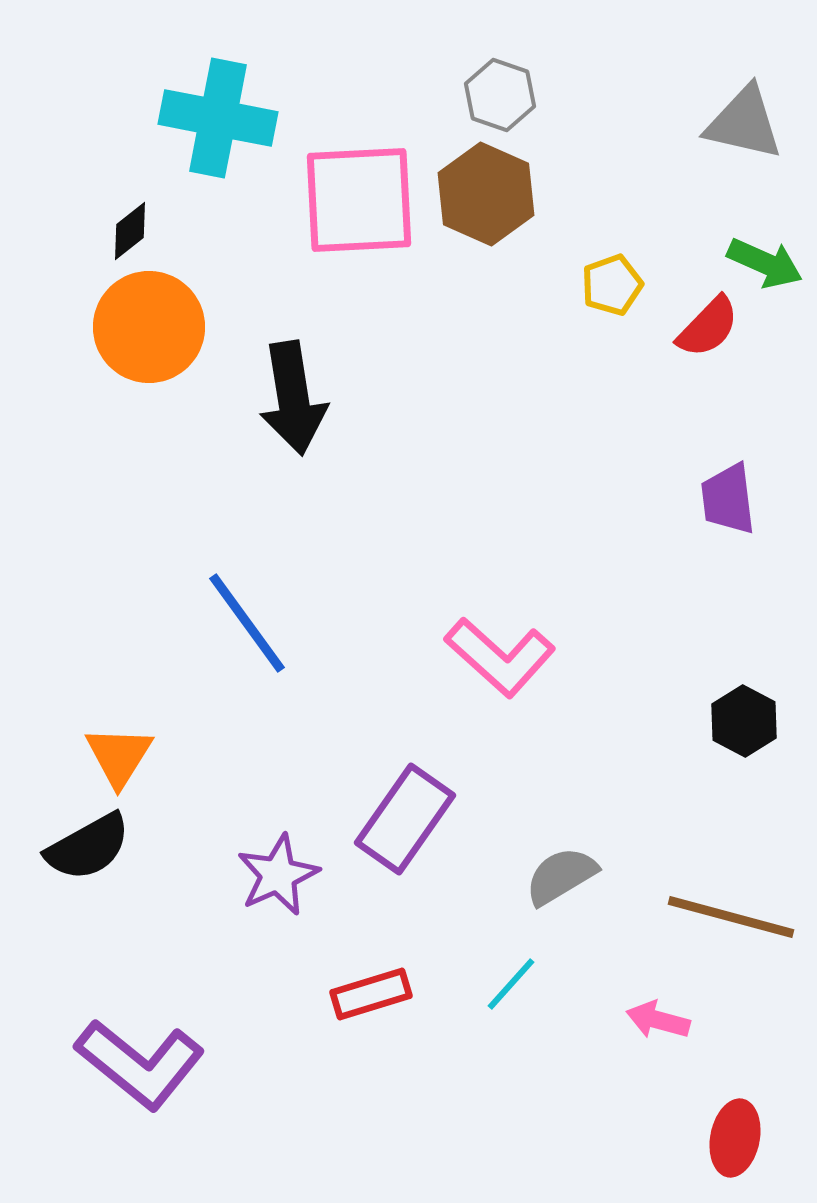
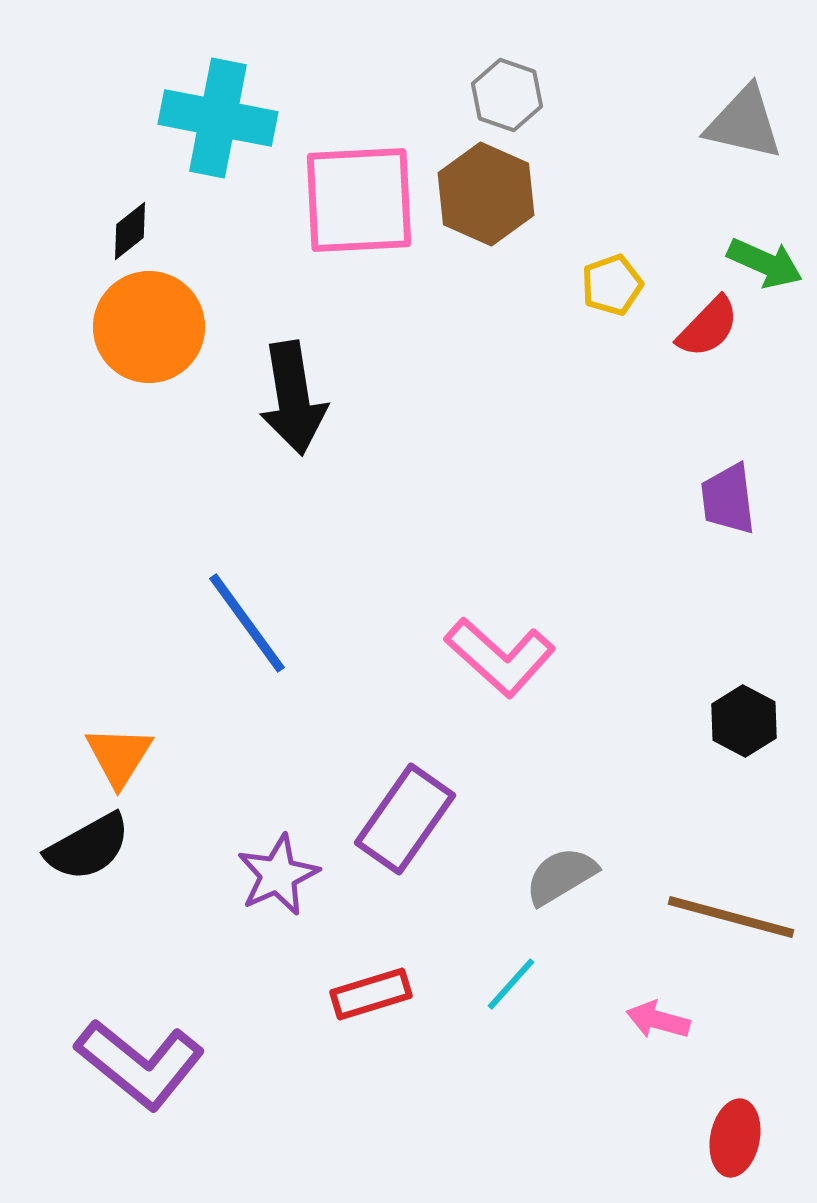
gray hexagon: moved 7 px right
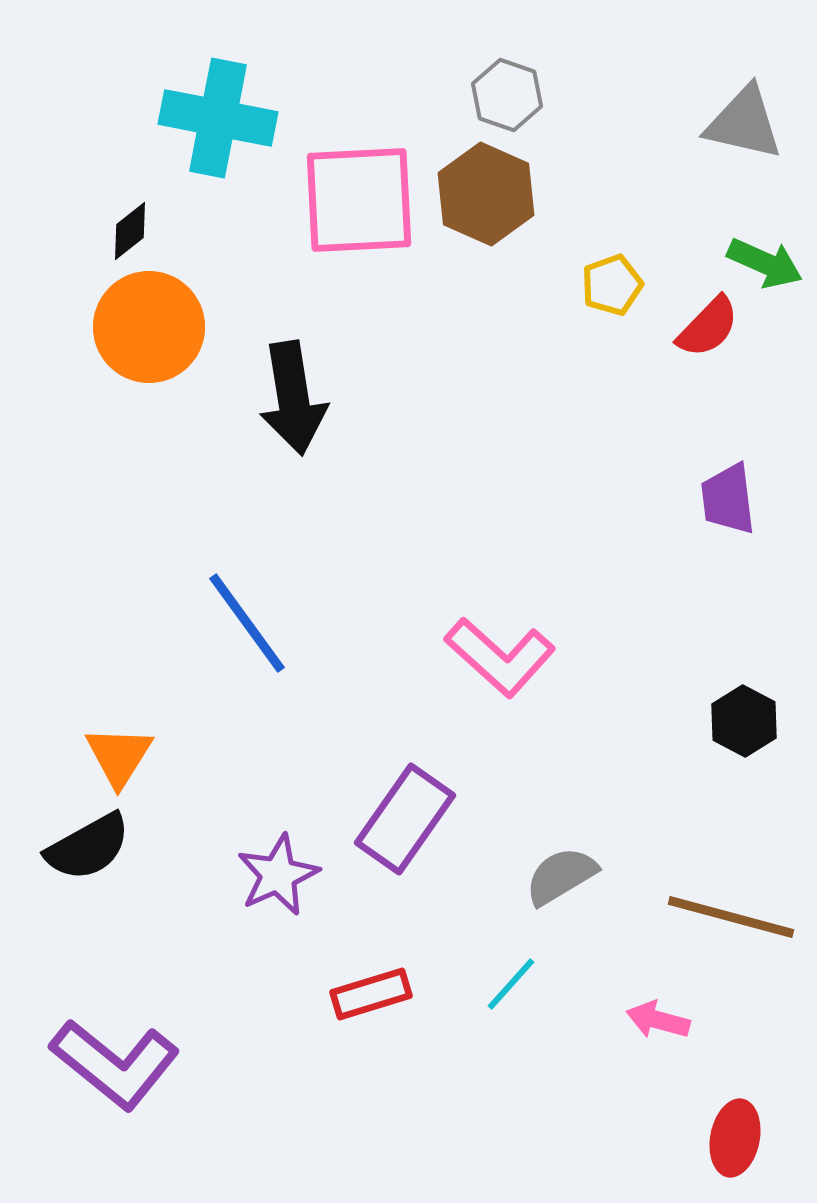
purple L-shape: moved 25 px left
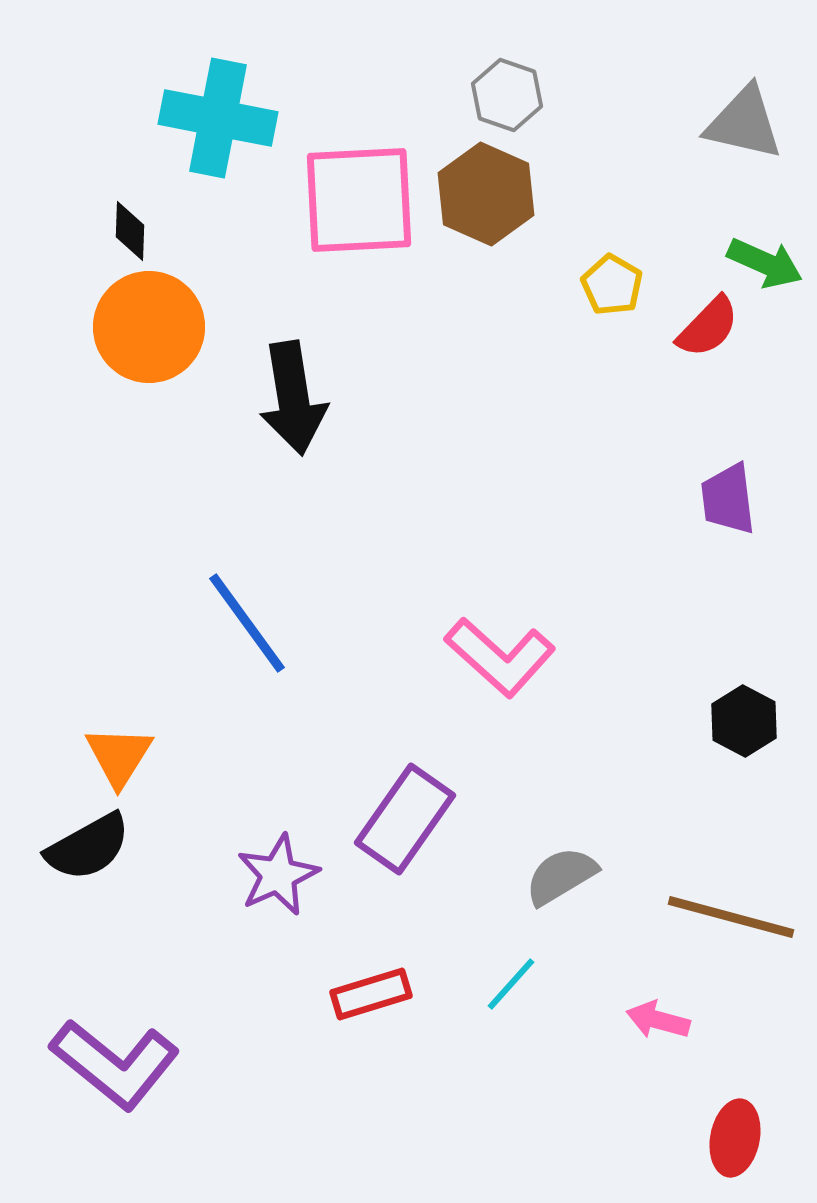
black diamond: rotated 50 degrees counterclockwise
yellow pentagon: rotated 22 degrees counterclockwise
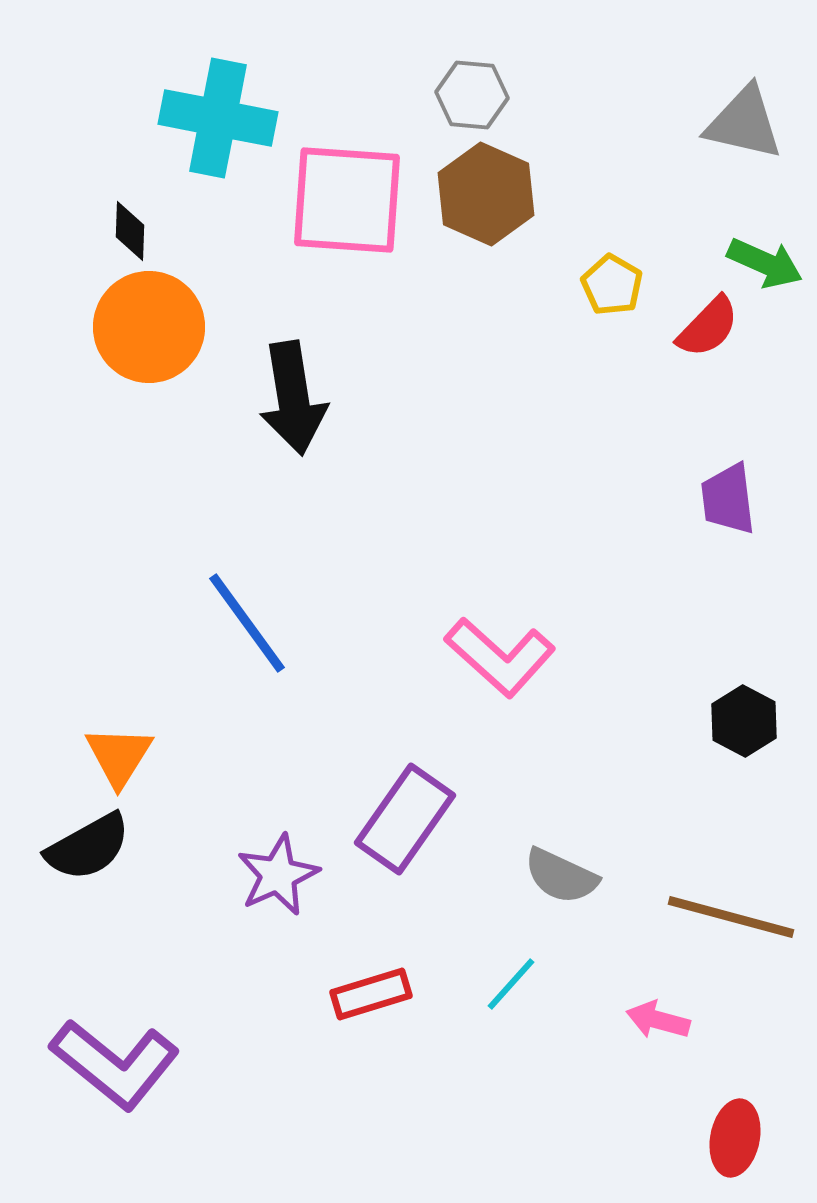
gray hexagon: moved 35 px left; rotated 14 degrees counterclockwise
pink square: moved 12 px left; rotated 7 degrees clockwise
gray semicircle: rotated 124 degrees counterclockwise
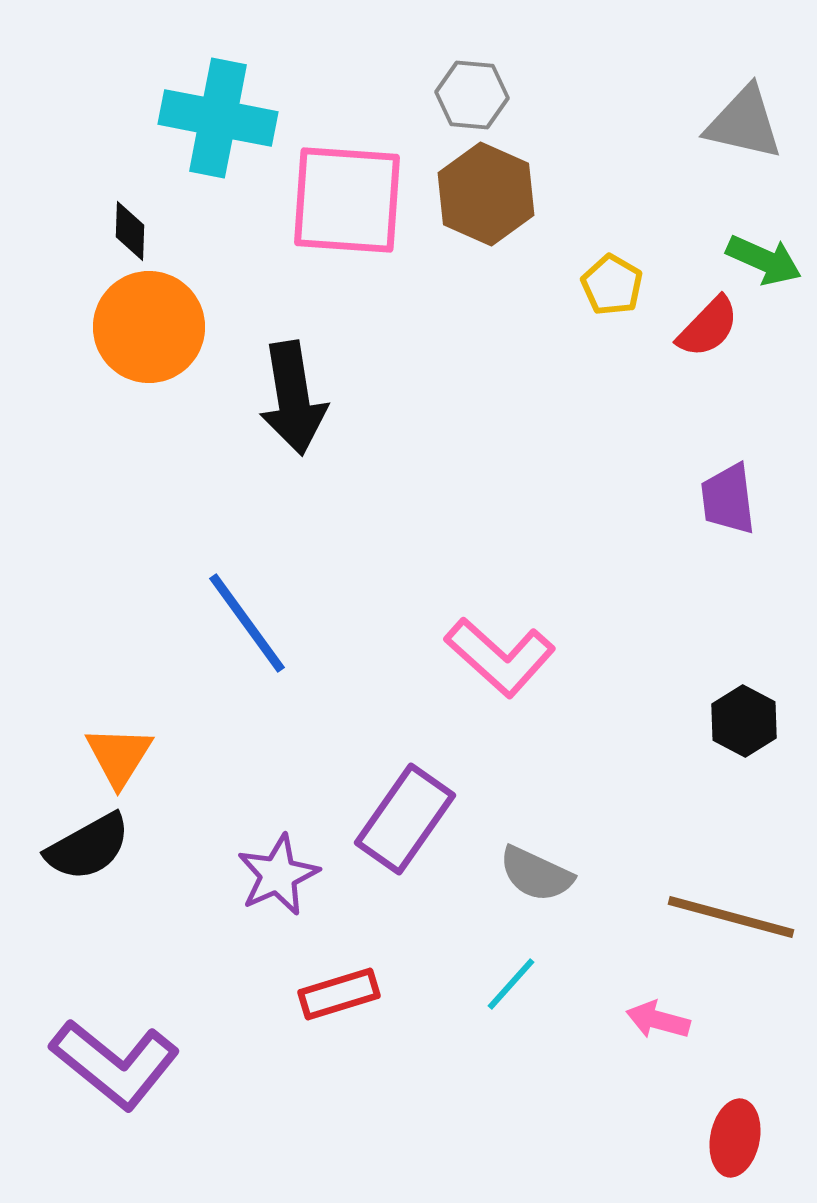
green arrow: moved 1 px left, 3 px up
gray semicircle: moved 25 px left, 2 px up
red rectangle: moved 32 px left
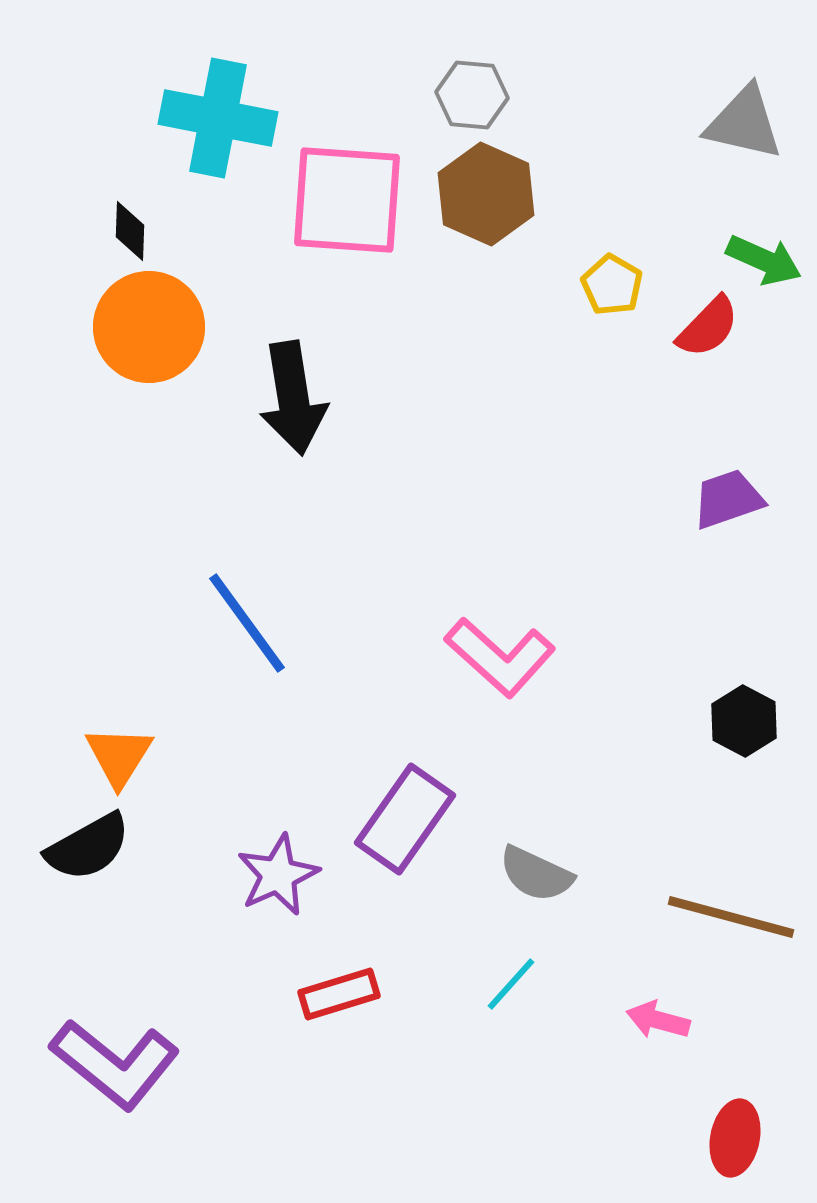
purple trapezoid: rotated 78 degrees clockwise
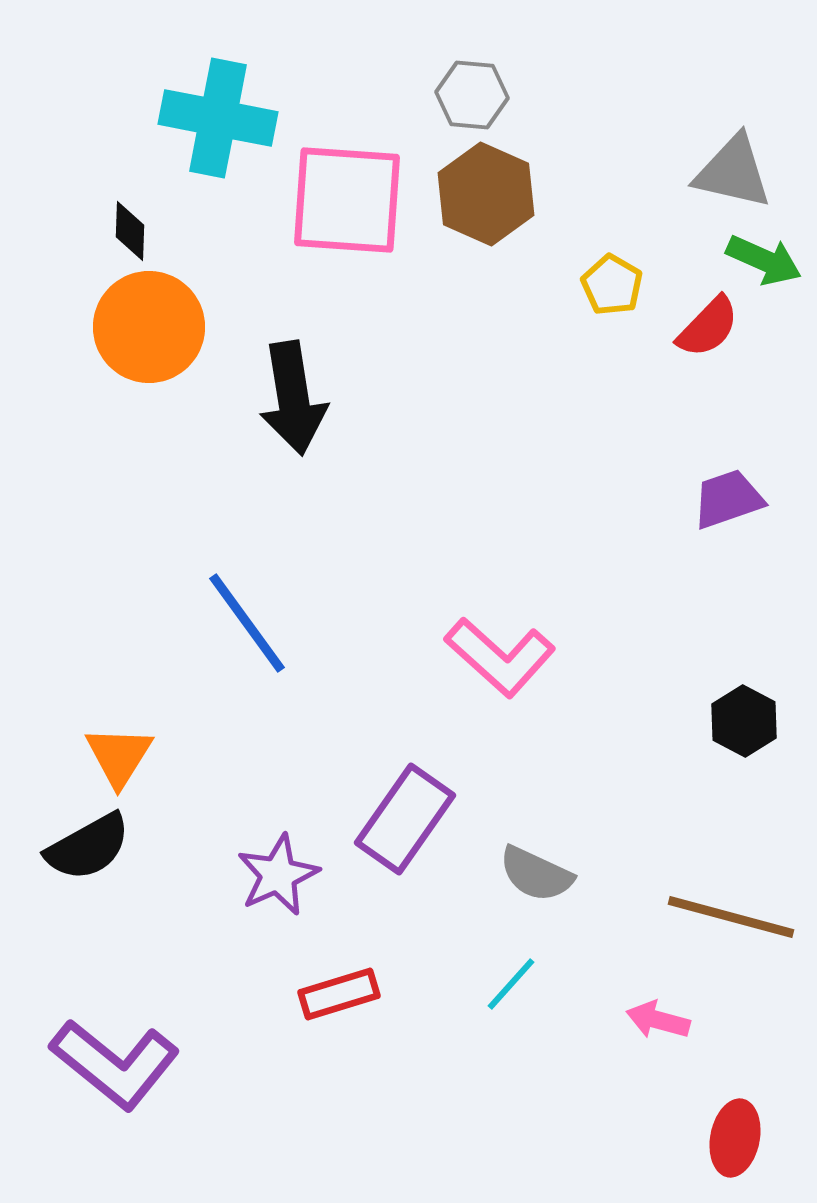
gray triangle: moved 11 px left, 49 px down
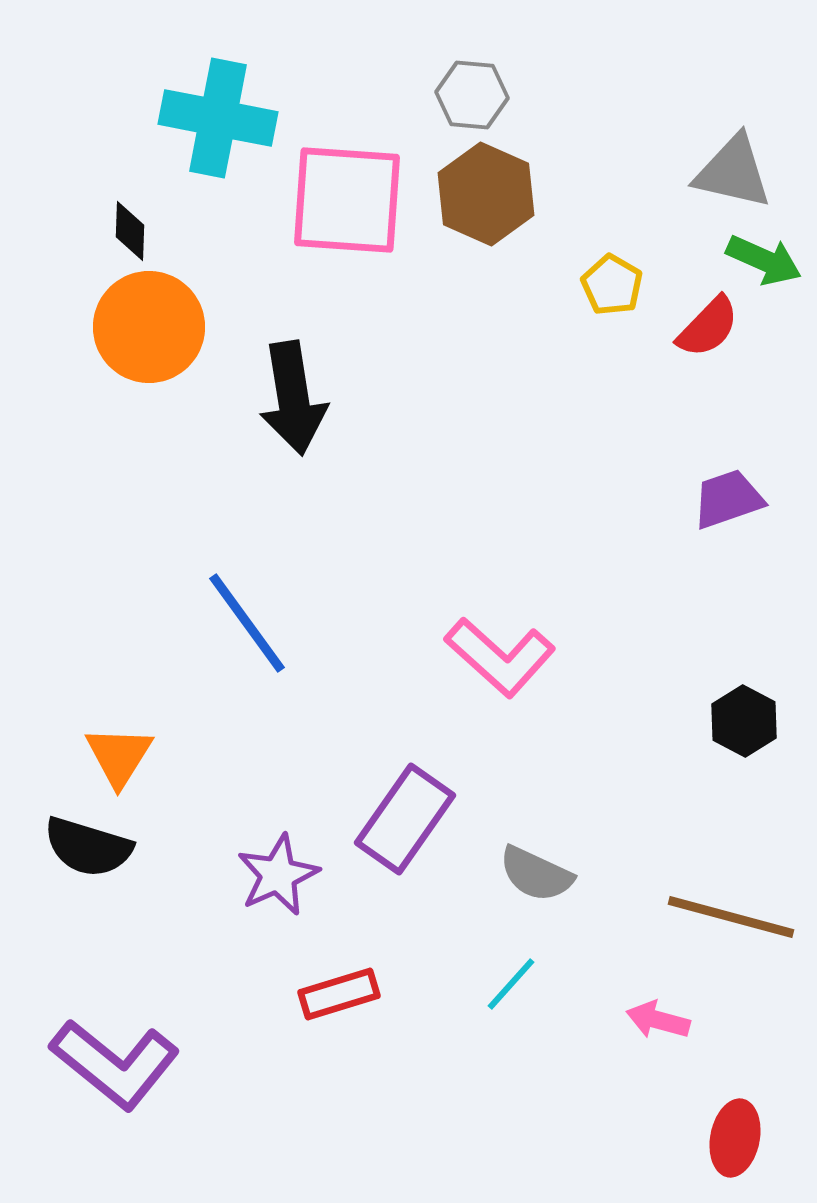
black semicircle: rotated 46 degrees clockwise
